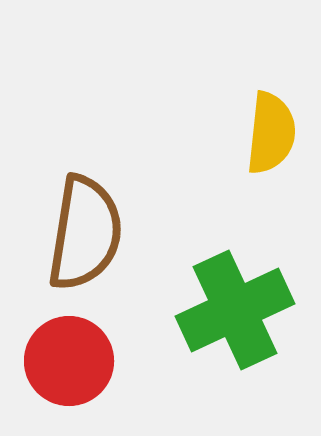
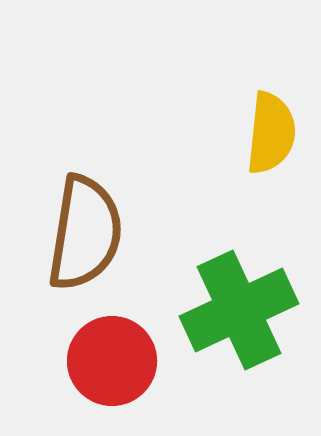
green cross: moved 4 px right
red circle: moved 43 px right
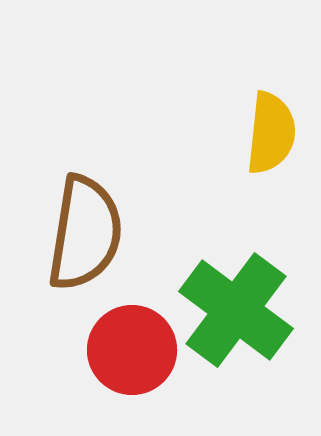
green cross: moved 3 px left; rotated 28 degrees counterclockwise
red circle: moved 20 px right, 11 px up
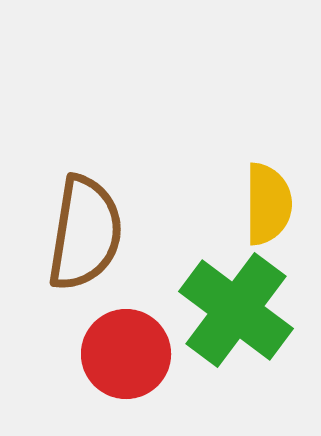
yellow semicircle: moved 3 px left, 71 px down; rotated 6 degrees counterclockwise
red circle: moved 6 px left, 4 px down
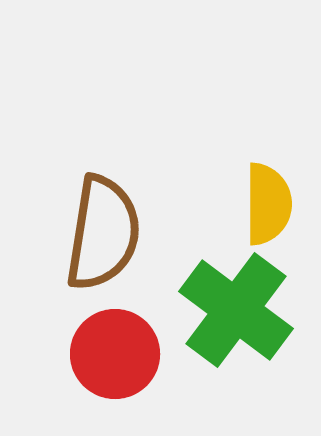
brown semicircle: moved 18 px right
red circle: moved 11 px left
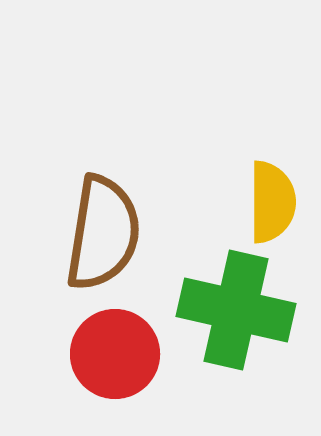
yellow semicircle: moved 4 px right, 2 px up
green cross: rotated 24 degrees counterclockwise
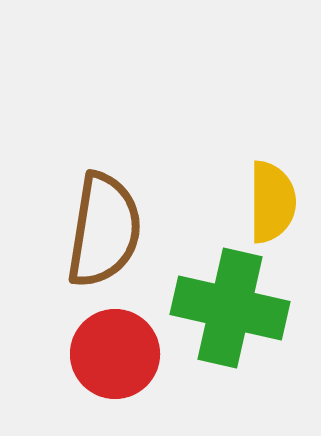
brown semicircle: moved 1 px right, 3 px up
green cross: moved 6 px left, 2 px up
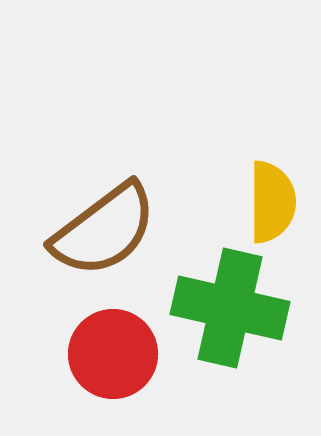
brown semicircle: rotated 44 degrees clockwise
red circle: moved 2 px left
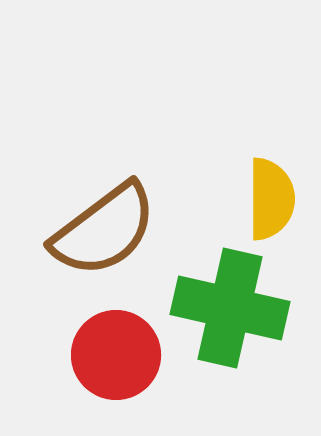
yellow semicircle: moved 1 px left, 3 px up
red circle: moved 3 px right, 1 px down
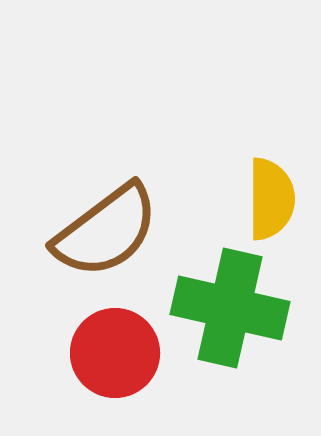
brown semicircle: moved 2 px right, 1 px down
red circle: moved 1 px left, 2 px up
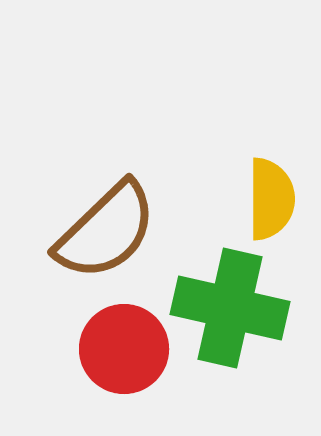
brown semicircle: rotated 7 degrees counterclockwise
red circle: moved 9 px right, 4 px up
